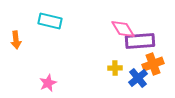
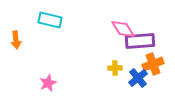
cyan rectangle: moved 1 px up
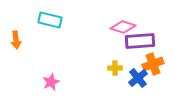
pink diamond: moved 2 px up; rotated 40 degrees counterclockwise
pink star: moved 3 px right, 1 px up
